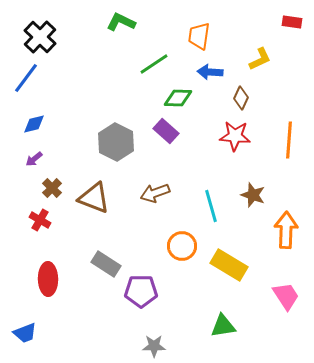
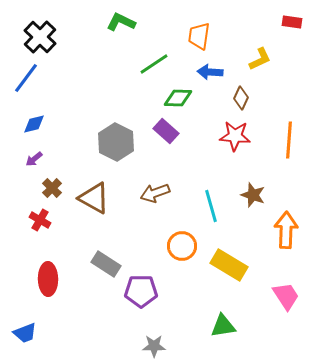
brown triangle: rotated 8 degrees clockwise
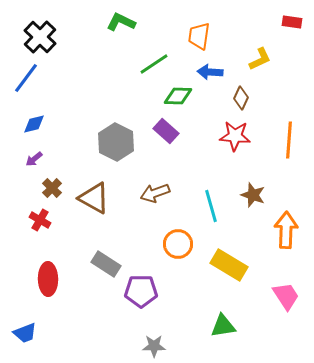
green diamond: moved 2 px up
orange circle: moved 4 px left, 2 px up
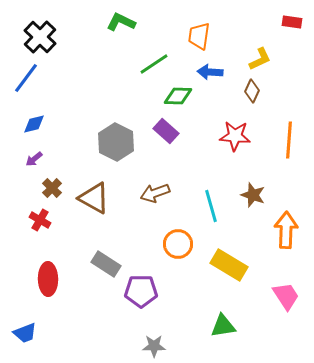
brown diamond: moved 11 px right, 7 px up
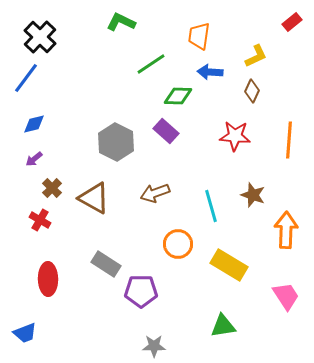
red rectangle: rotated 48 degrees counterclockwise
yellow L-shape: moved 4 px left, 3 px up
green line: moved 3 px left
